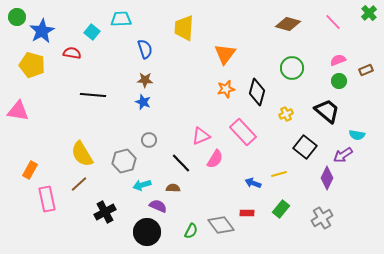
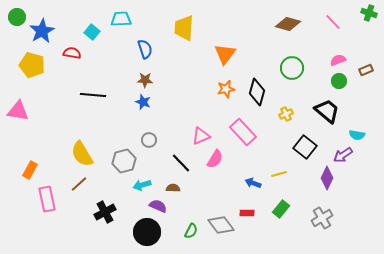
green cross at (369, 13): rotated 28 degrees counterclockwise
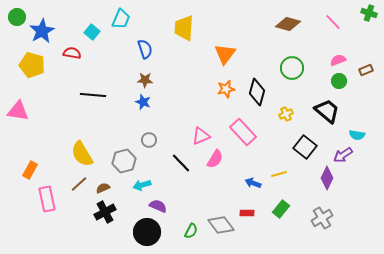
cyan trapezoid at (121, 19): rotated 115 degrees clockwise
brown semicircle at (173, 188): moved 70 px left; rotated 24 degrees counterclockwise
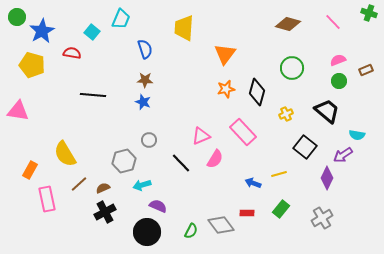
yellow semicircle at (82, 154): moved 17 px left
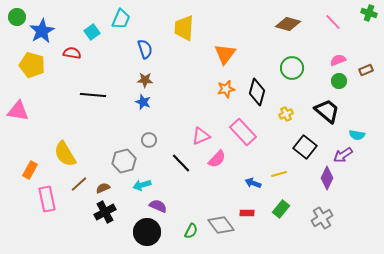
cyan square at (92, 32): rotated 14 degrees clockwise
pink semicircle at (215, 159): moved 2 px right; rotated 12 degrees clockwise
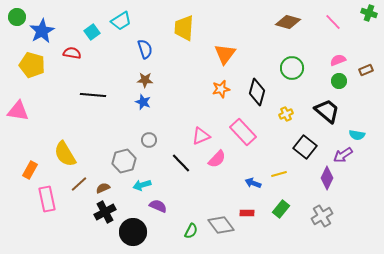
cyan trapezoid at (121, 19): moved 2 px down; rotated 35 degrees clockwise
brown diamond at (288, 24): moved 2 px up
orange star at (226, 89): moved 5 px left
gray cross at (322, 218): moved 2 px up
black circle at (147, 232): moved 14 px left
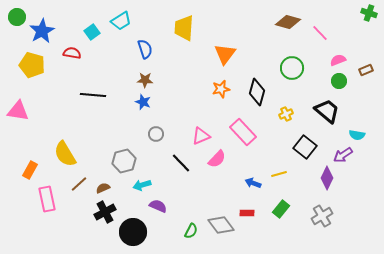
pink line at (333, 22): moved 13 px left, 11 px down
gray circle at (149, 140): moved 7 px right, 6 px up
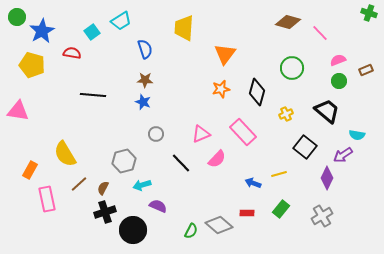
pink triangle at (201, 136): moved 2 px up
brown semicircle at (103, 188): rotated 40 degrees counterclockwise
black cross at (105, 212): rotated 10 degrees clockwise
gray diamond at (221, 225): moved 2 px left; rotated 12 degrees counterclockwise
black circle at (133, 232): moved 2 px up
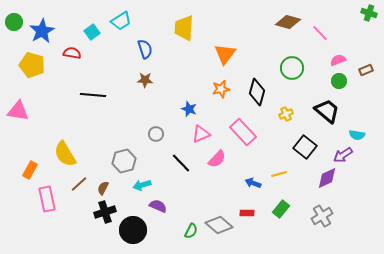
green circle at (17, 17): moved 3 px left, 5 px down
blue star at (143, 102): moved 46 px right, 7 px down
purple diamond at (327, 178): rotated 40 degrees clockwise
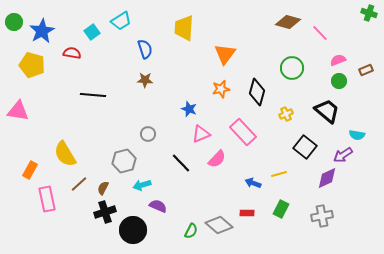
gray circle at (156, 134): moved 8 px left
green rectangle at (281, 209): rotated 12 degrees counterclockwise
gray cross at (322, 216): rotated 20 degrees clockwise
